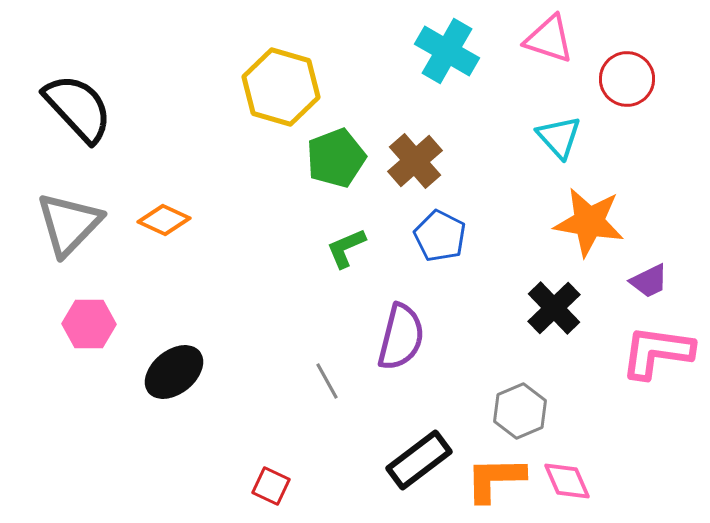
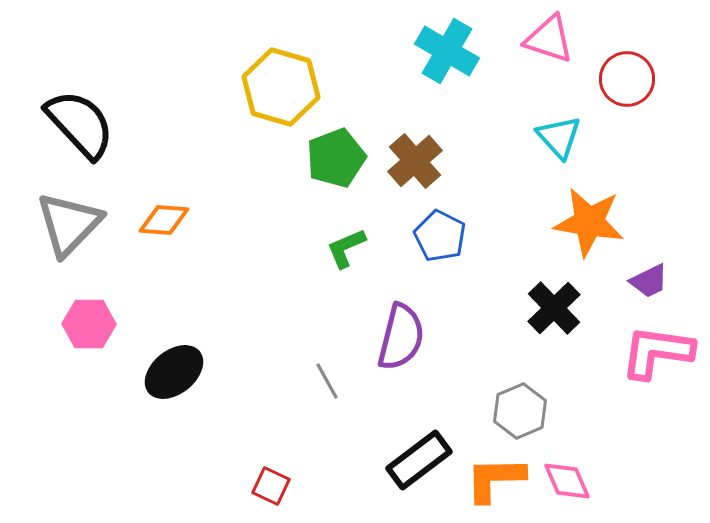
black semicircle: moved 2 px right, 16 px down
orange diamond: rotated 21 degrees counterclockwise
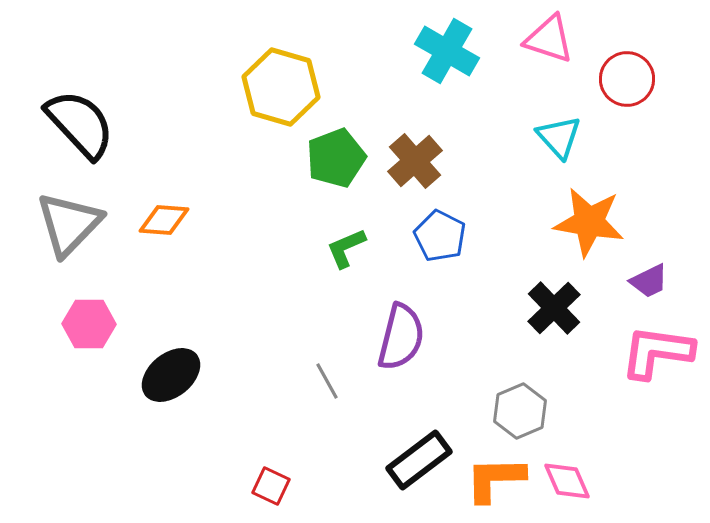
black ellipse: moved 3 px left, 3 px down
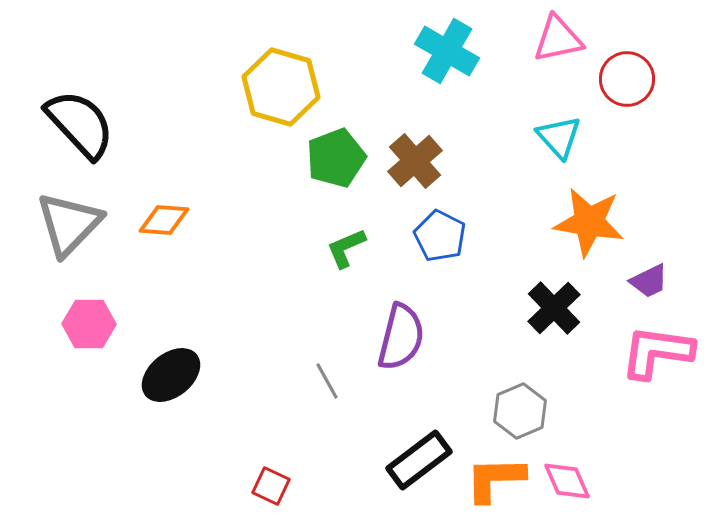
pink triangle: moved 9 px right; rotated 30 degrees counterclockwise
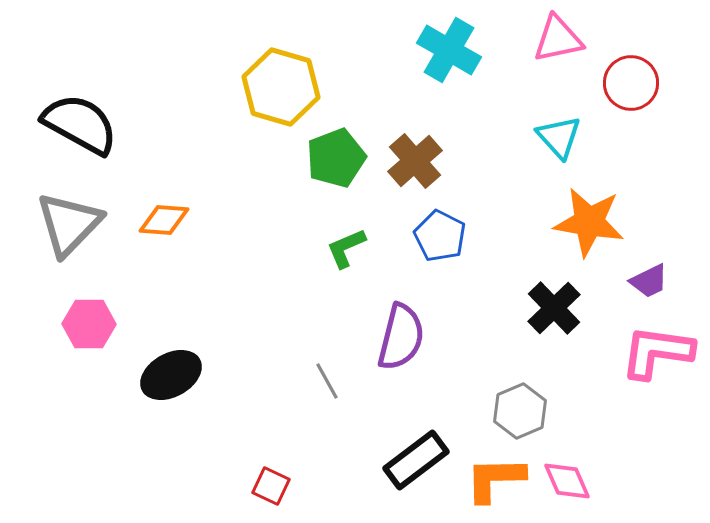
cyan cross: moved 2 px right, 1 px up
red circle: moved 4 px right, 4 px down
black semicircle: rotated 18 degrees counterclockwise
black ellipse: rotated 10 degrees clockwise
black rectangle: moved 3 px left
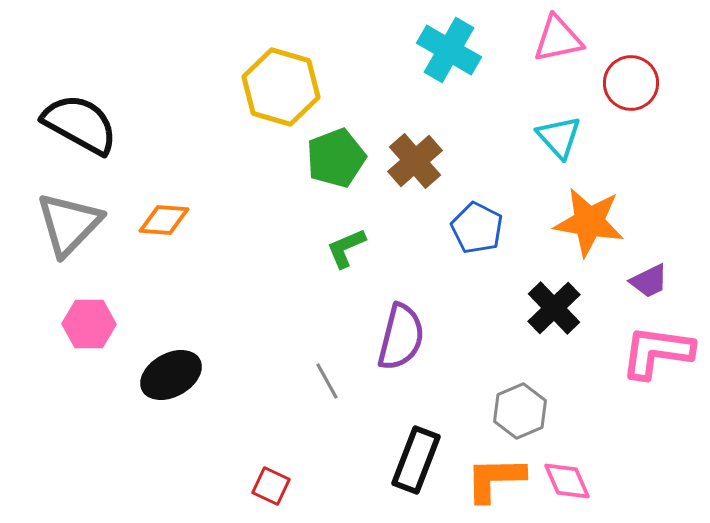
blue pentagon: moved 37 px right, 8 px up
black rectangle: rotated 32 degrees counterclockwise
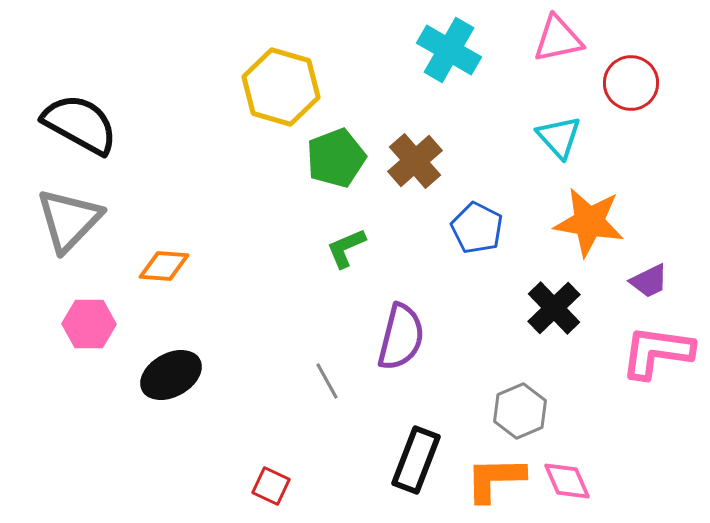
orange diamond: moved 46 px down
gray triangle: moved 4 px up
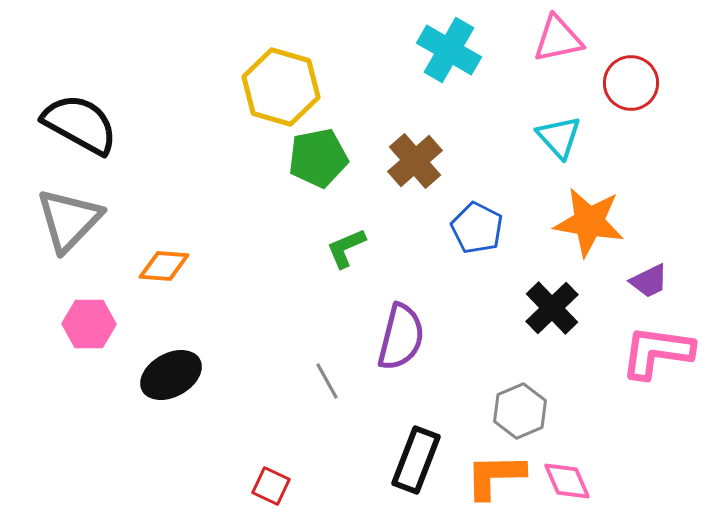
green pentagon: moved 18 px left; rotated 10 degrees clockwise
black cross: moved 2 px left
orange L-shape: moved 3 px up
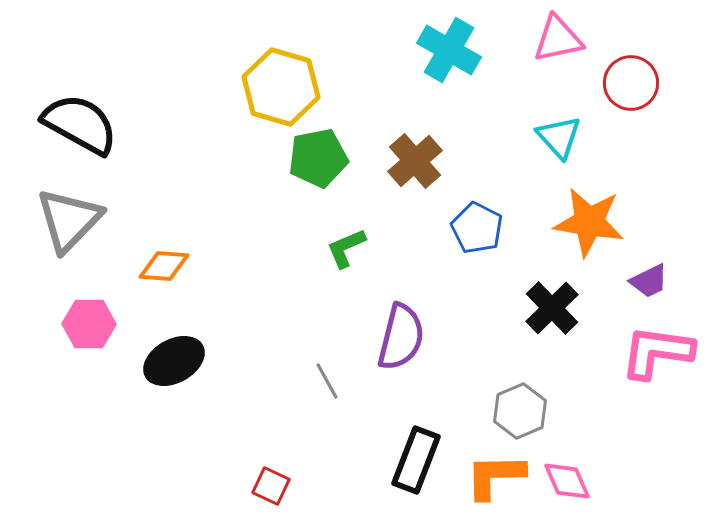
black ellipse: moved 3 px right, 14 px up
